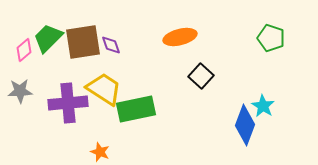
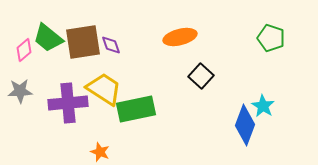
green trapezoid: rotated 96 degrees counterclockwise
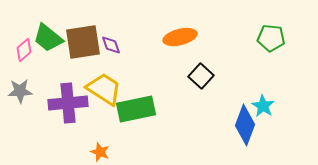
green pentagon: rotated 12 degrees counterclockwise
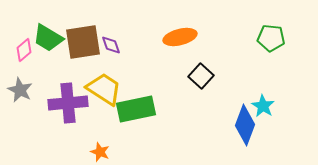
green trapezoid: rotated 8 degrees counterclockwise
gray star: moved 1 px up; rotated 30 degrees clockwise
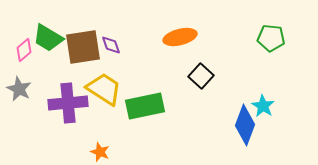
brown square: moved 5 px down
gray star: moved 1 px left, 1 px up
green rectangle: moved 9 px right, 3 px up
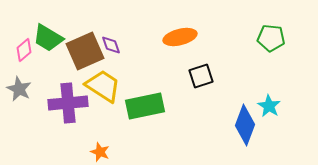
brown square: moved 2 px right, 4 px down; rotated 15 degrees counterclockwise
black square: rotated 30 degrees clockwise
yellow trapezoid: moved 1 px left, 3 px up
cyan star: moved 6 px right
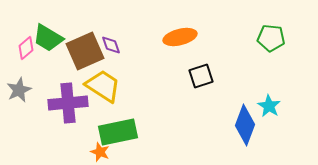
pink diamond: moved 2 px right, 2 px up
gray star: moved 1 px down; rotated 20 degrees clockwise
green rectangle: moved 27 px left, 26 px down
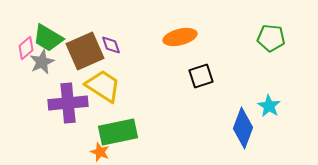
gray star: moved 23 px right, 28 px up
blue diamond: moved 2 px left, 3 px down
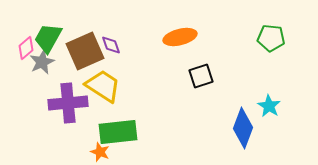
green trapezoid: rotated 88 degrees clockwise
green rectangle: rotated 6 degrees clockwise
